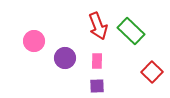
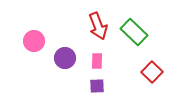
green rectangle: moved 3 px right, 1 px down
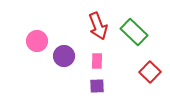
pink circle: moved 3 px right
purple circle: moved 1 px left, 2 px up
red square: moved 2 px left
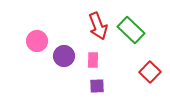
green rectangle: moved 3 px left, 2 px up
pink rectangle: moved 4 px left, 1 px up
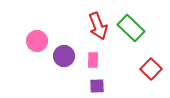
green rectangle: moved 2 px up
red square: moved 1 px right, 3 px up
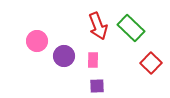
red square: moved 6 px up
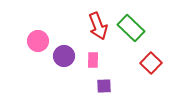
pink circle: moved 1 px right
purple square: moved 7 px right
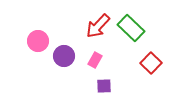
red arrow: rotated 64 degrees clockwise
pink rectangle: moved 2 px right; rotated 28 degrees clockwise
